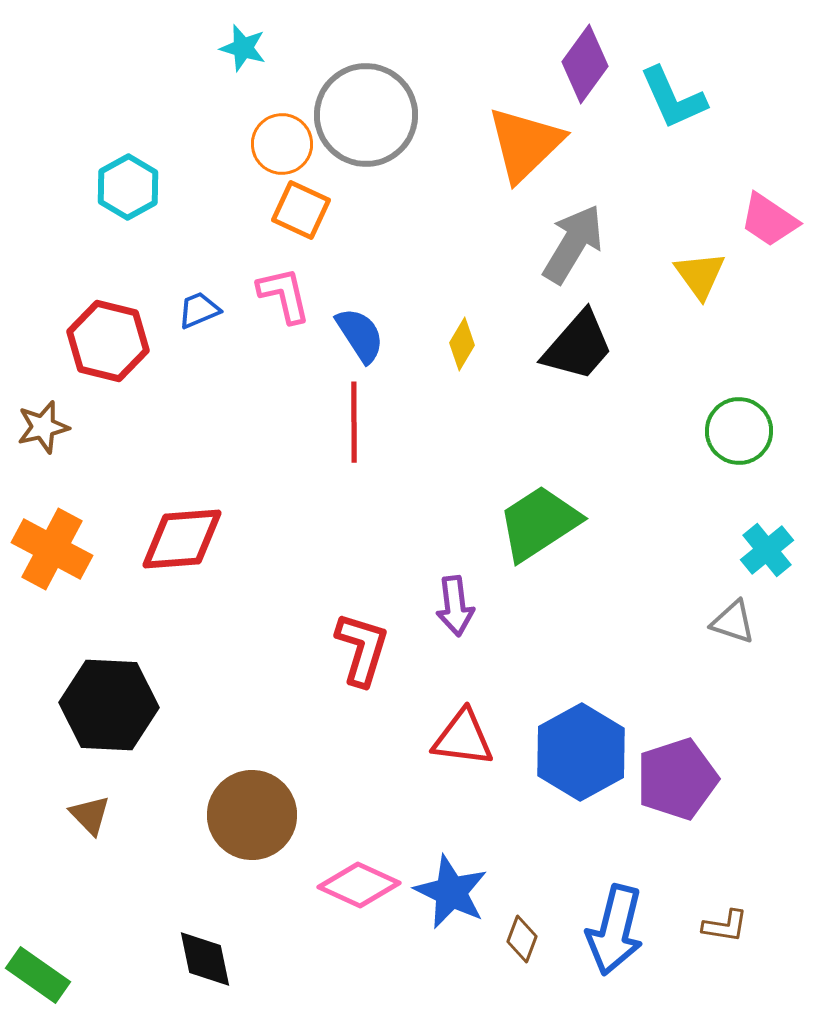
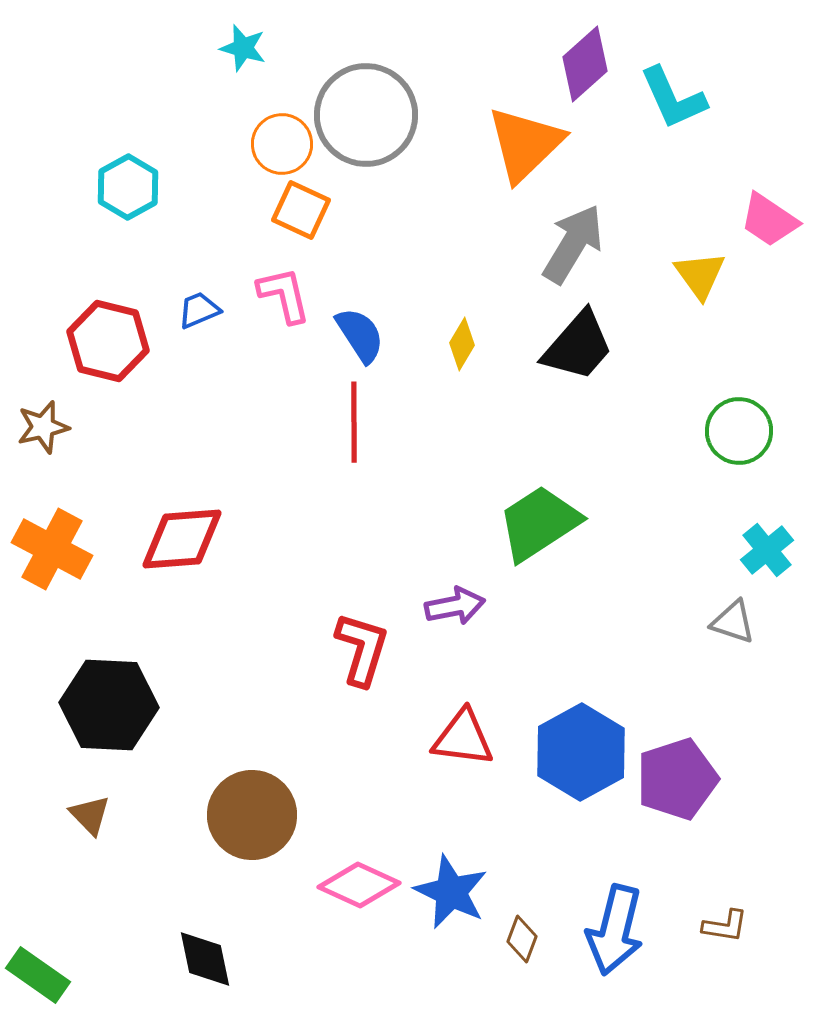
purple diamond: rotated 12 degrees clockwise
purple arrow: rotated 94 degrees counterclockwise
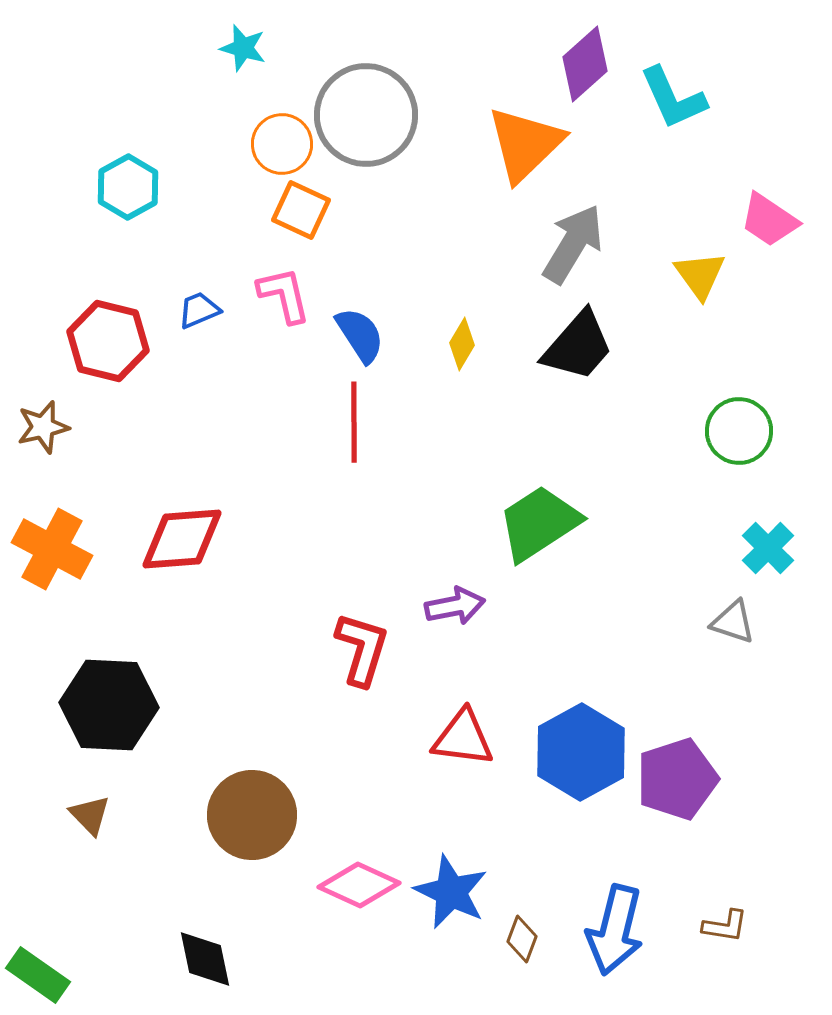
cyan cross: moved 1 px right, 2 px up; rotated 6 degrees counterclockwise
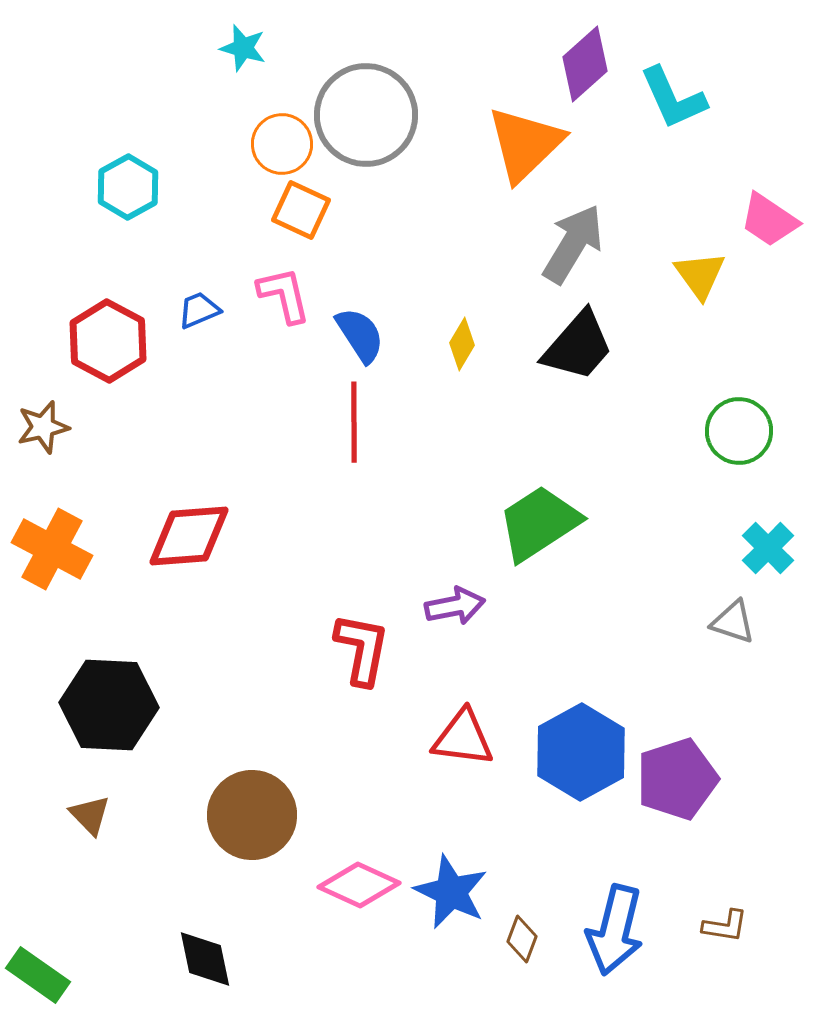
red hexagon: rotated 14 degrees clockwise
red diamond: moved 7 px right, 3 px up
red L-shape: rotated 6 degrees counterclockwise
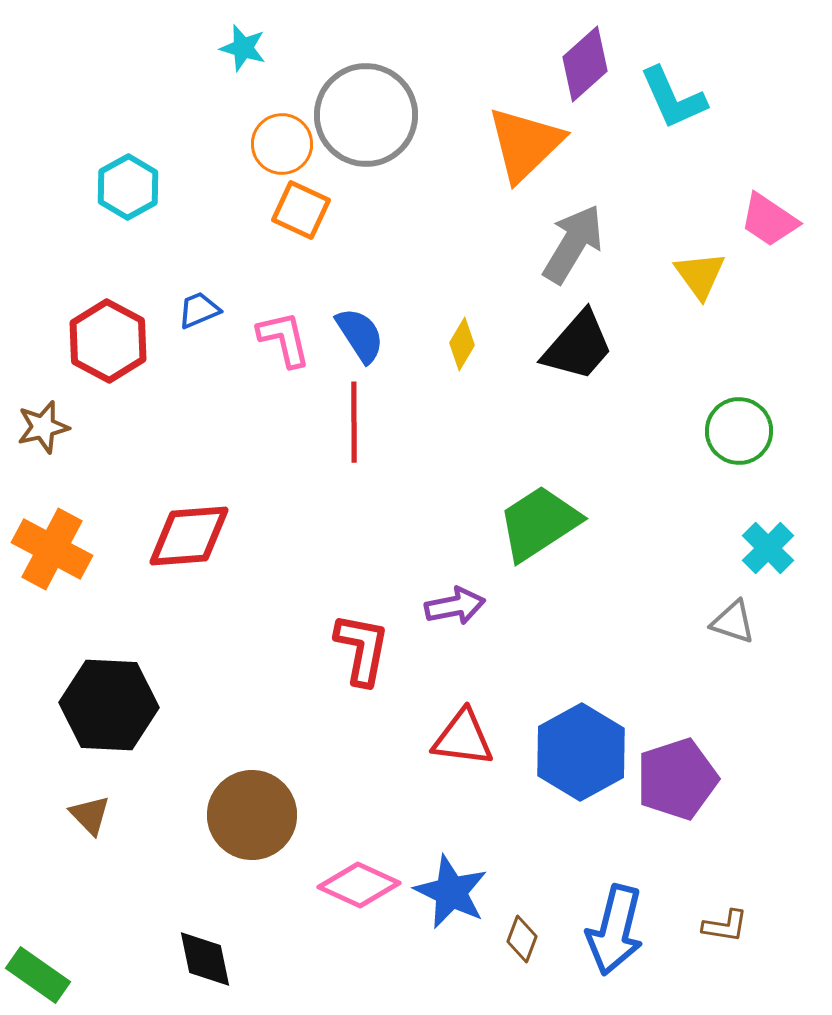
pink L-shape: moved 44 px down
